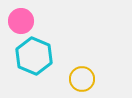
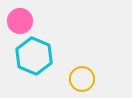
pink circle: moved 1 px left
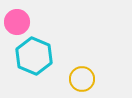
pink circle: moved 3 px left, 1 px down
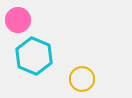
pink circle: moved 1 px right, 2 px up
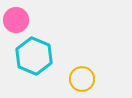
pink circle: moved 2 px left
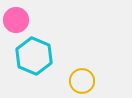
yellow circle: moved 2 px down
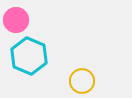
cyan hexagon: moved 5 px left
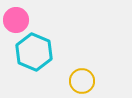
cyan hexagon: moved 5 px right, 4 px up
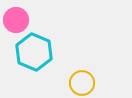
yellow circle: moved 2 px down
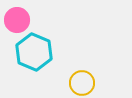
pink circle: moved 1 px right
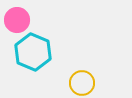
cyan hexagon: moved 1 px left
